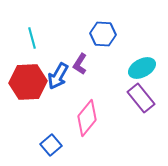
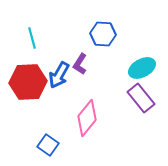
blue arrow: moved 1 px right, 1 px up
blue square: moved 3 px left; rotated 15 degrees counterclockwise
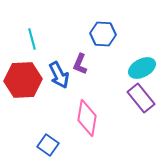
cyan line: moved 1 px down
purple L-shape: rotated 10 degrees counterclockwise
blue arrow: rotated 56 degrees counterclockwise
red hexagon: moved 5 px left, 2 px up
pink diamond: rotated 30 degrees counterclockwise
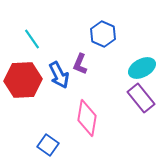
blue hexagon: rotated 20 degrees clockwise
cyan line: rotated 20 degrees counterclockwise
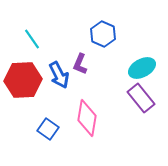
blue square: moved 16 px up
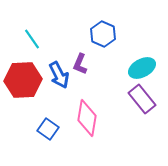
purple rectangle: moved 1 px right, 1 px down
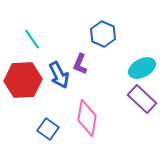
purple rectangle: rotated 8 degrees counterclockwise
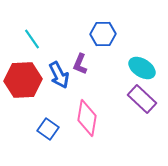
blue hexagon: rotated 25 degrees counterclockwise
cyan ellipse: rotated 60 degrees clockwise
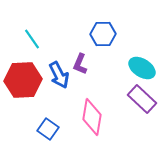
pink diamond: moved 5 px right, 1 px up
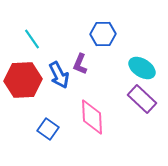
pink diamond: rotated 12 degrees counterclockwise
